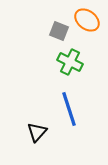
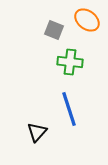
gray square: moved 5 px left, 1 px up
green cross: rotated 20 degrees counterclockwise
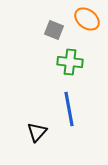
orange ellipse: moved 1 px up
blue line: rotated 8 degrees clockwise
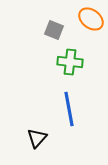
orange ellipse: moved 4 px right
black triangle: moved 6 px down
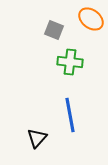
blue line: moved 1 px right, 6 px down
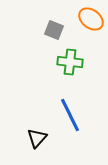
blue line: rotated 16 degrees counterclockwise
